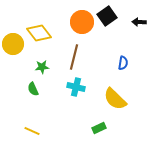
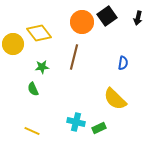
black arrow: moved 1 px left, 4 px up; rotated 80 degrees counterclockwise
cyan cross: moved 35 px down
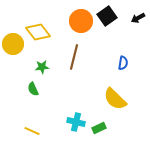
black arrow: rotated 48 degrees clockwise
orange circle: moved 1 px left, 1 px up
yellow diamond: moved 1 px left, 1 px up
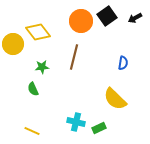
black arrow: moved 3 px left
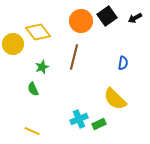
green star: rotated 16 degrees counterclockwise
cyan cross: moved 3 px right, 3 px up; rotated 36 degrees counterclockwise
green rectangle: moved 4 px up
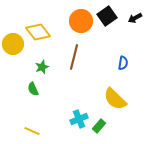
green rectangle: moved 2 px down; rotated 24 degrees counterclockwise
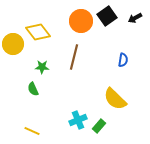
blue semicircle: moved 3 px up
green star: rotated 24 degrees clockwise
cyan cross: moved 1 px left, 1 px down
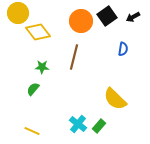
black arrow: moved 2 px left, 1 px up
yellow circle: moved 5 px right, 31 px up
blue semicircle: moved 11 px up
green semicircle: rotated 64 degrees clockwise
cyan cross: moved 4 px down; rotated 30 degrees counterclockwise
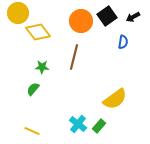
blue semicircle: moved 7 px up
yellow semicircle: rotated 80 degrees counterclockwise
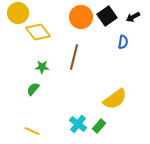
orange circle: moved 4 px up
